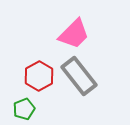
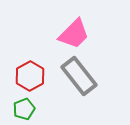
red hexagon: moved 9 px left
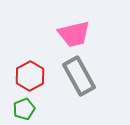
pink trapezoid: rotated 32 degrees clockwise
gray rectangle: rotated 9 degrees clockwise
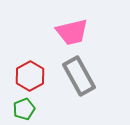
pink trapezoid: moved 2 px left, 2 px up
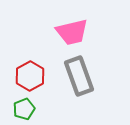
gray rectangle: rotated 9 degrees clockwise
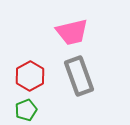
green pentagon: moved 2 px right, 1 px down
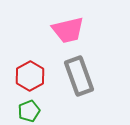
pink trapezoid: moved 4 px left, 2 px up
green pentagon: moved 3 px right, 1 px down
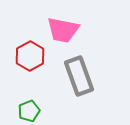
pink trapezoid: moved 5 px left; rotated 24 degrees clockwise
red hexagon: moved 20 px up
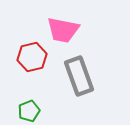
red hexagon: moved 2 px right, 1 px down; rotated 16 degrees clockwise
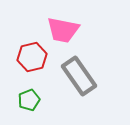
gray rectangle: rotated 15 degrees counterclockwise
green pentagon: moved 11 px up
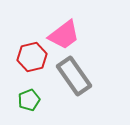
pink trapezoid: moved 1 px right, 5 px down; rotated 48 degrees counterclockwise
gray rectangle: moved 5 px left
